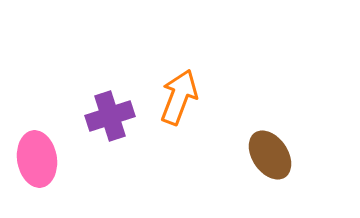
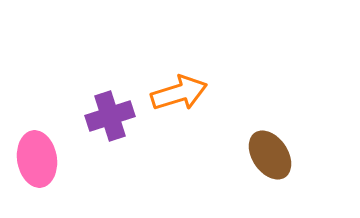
orange arrow: moved 4 px up; rotated 52 degrees clockwise
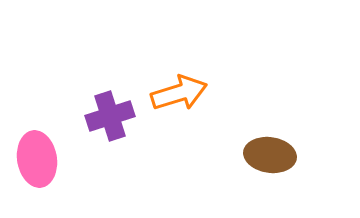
brown ellipse: rotated 48 degrees counterclockwise
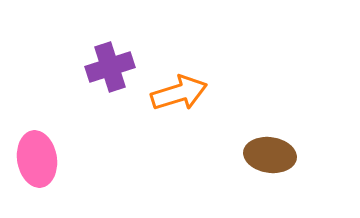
purple cross: moved 49 px up
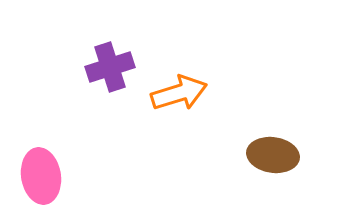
brown ellipse: moved 3 px right
pink ellipse: moved 4 px right, 17 px down
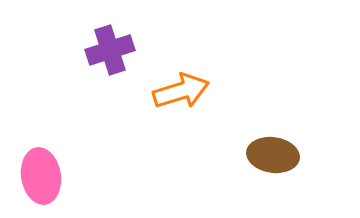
purple cross: moved 17 px up
orange arrow: moved 2 px right, 2 px up
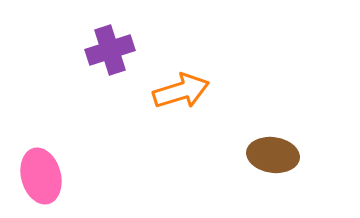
pink ellipse: rotated 6 degrees counterclockwise
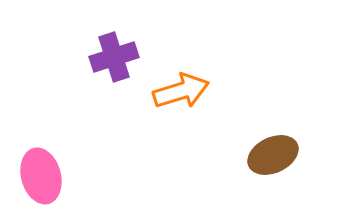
purple cross: moved 4 px right, 7 px down
brown ellipse: rotated 33 degrees counterclockwise
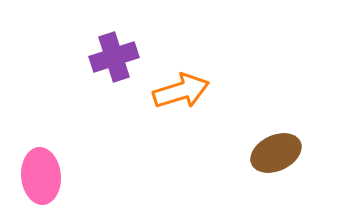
brown ellipse: moved 3 px right, 2 px up
pink ellipse: rotated 10 degrees clockwise
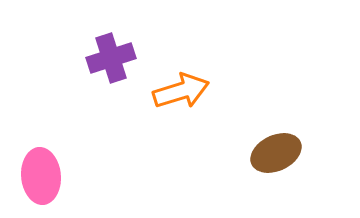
purple cross: moved 3 px left, 1 px down
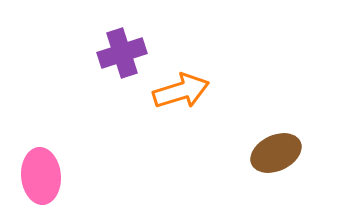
purple cross: moved 11 px right, 5 px up
